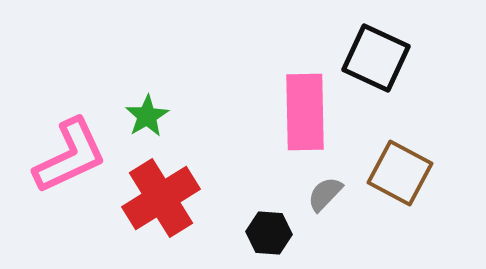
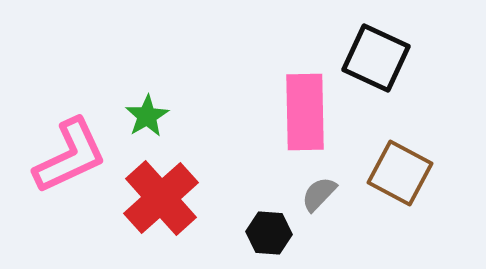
gray semicircle: moved 6 px left
red cross: rotated 10 degrees counterclockwise
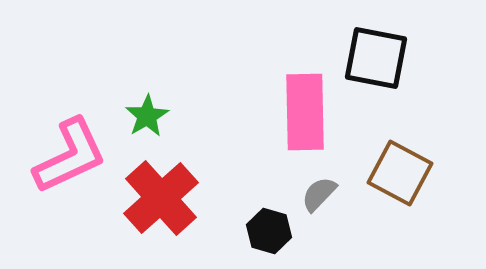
black square: rotated 14 degrees counterclockwise
black hexagon: moved 2 px up; rotated 12 degrees clockwise
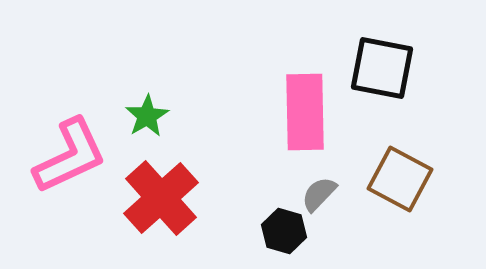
black square: moved 6 px right, 10 px down
brown square: moved 6 px down
black hexagon: moved 15 px right
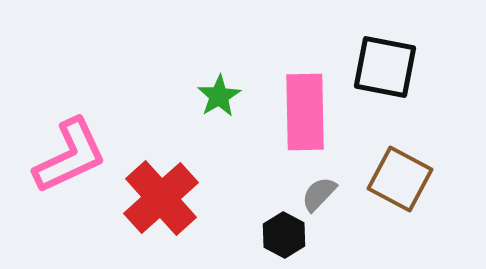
black square: moved 3 px right, 1 px up
green star: moved 72 px right, 20 px up
black hexagon: moved 4 px down; rotated 12 degrees clockwise
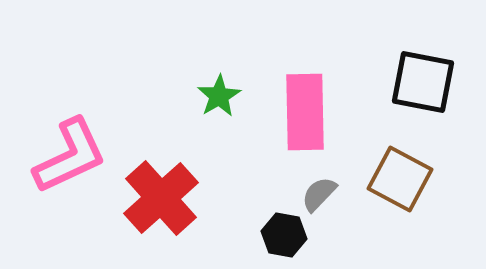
black square: moved 38 px right, 15 px down
black hexagon: rotated 18 degrees counterclockwise
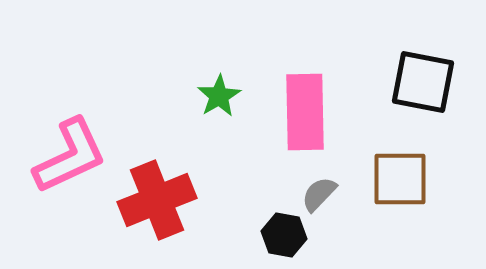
brown square: rotated 28 degrees counterclockwise
red cross: moved 4 px left, 2 px down; rotated 20 degrees clockwise
